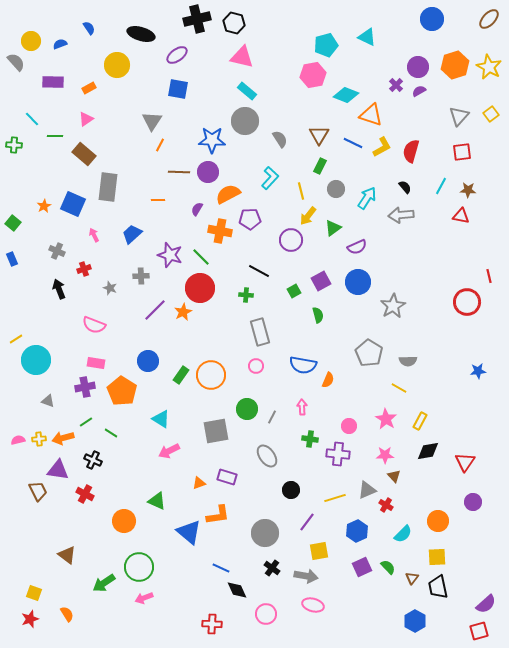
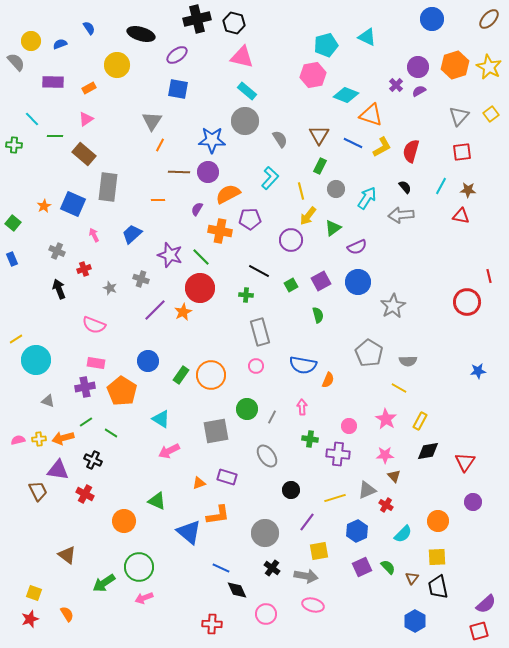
gray cross at (141, 276): moved 3 px down; rotated 21 degrees clockwise
green square at (294, 291): moved 3 px left, 6 px up
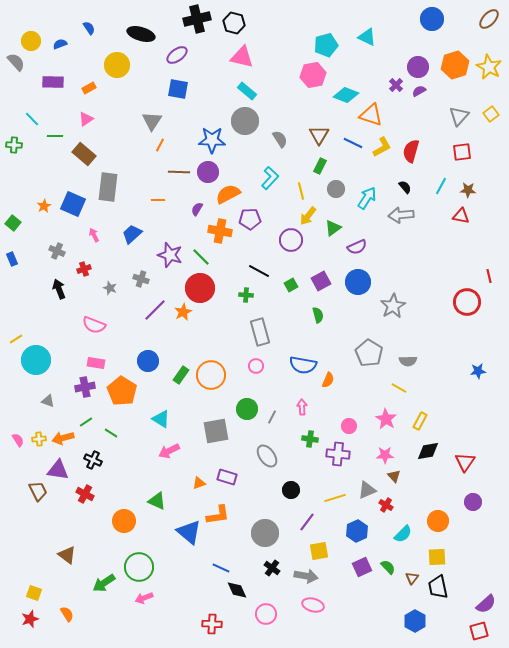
pink semicircle at (18, 440): rotated 72 degrees clockwise
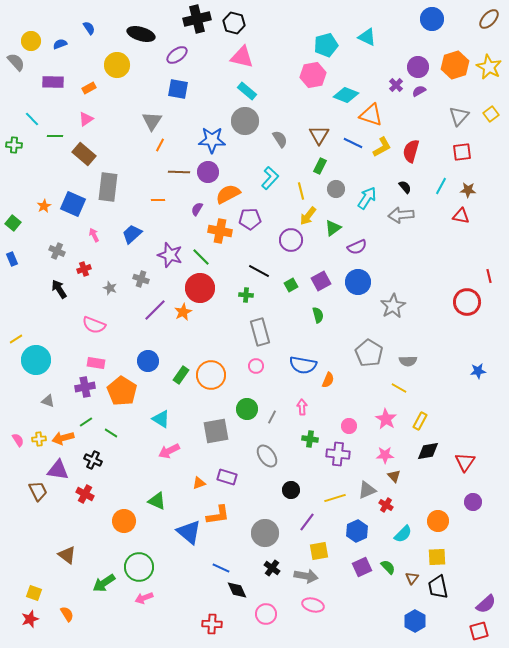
black arrow at (59, 289): rotated 12 degrees counterclockwise
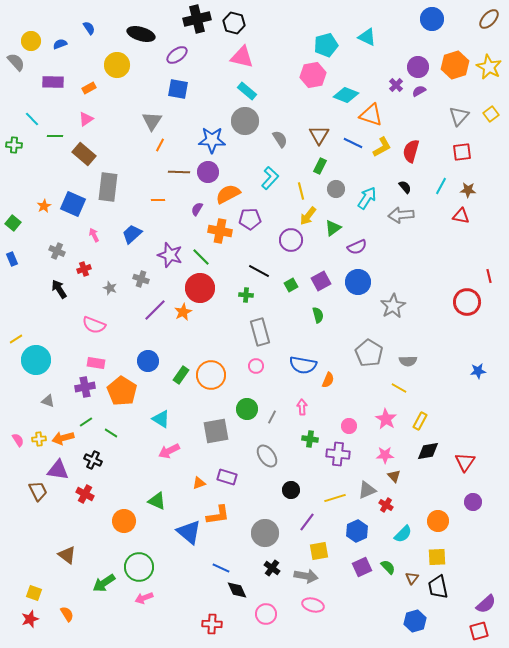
blue hexagon at (415, 621): rotated 15 degrees clockwise
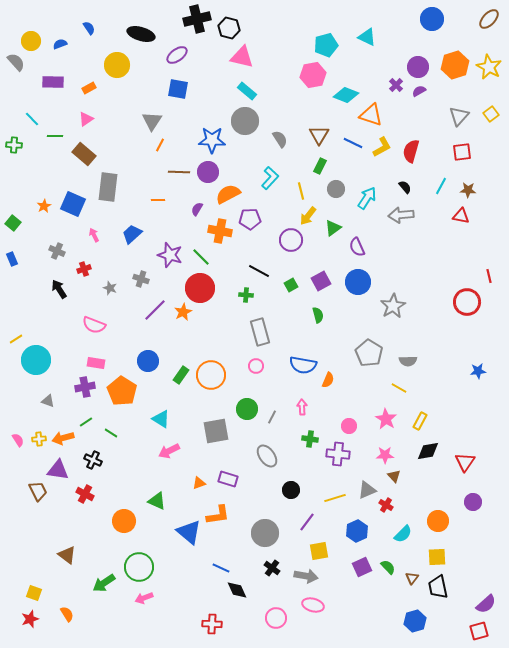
black hexagon at (234, 23): moved 5 px left, 5 px down
purple semicircle at (357, 247): rotated 90 degrees clockwise
purple rectangle at (227, 477): moved 1 px right, 2 px down
pink circle at (266, 614): moved 10 px right, 4 px down
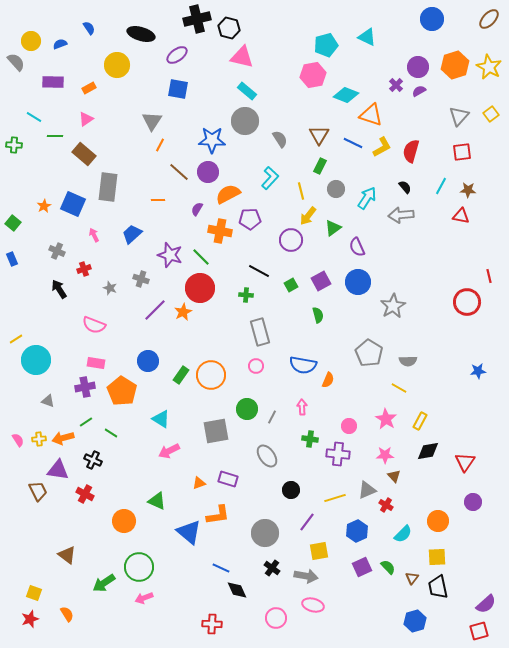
cyan line at (32, 119): moved 2 px right, 2 px up; rotated 14 degrees counterclockwise
brown line at (179, 172): rotated 40 degrees clockwise
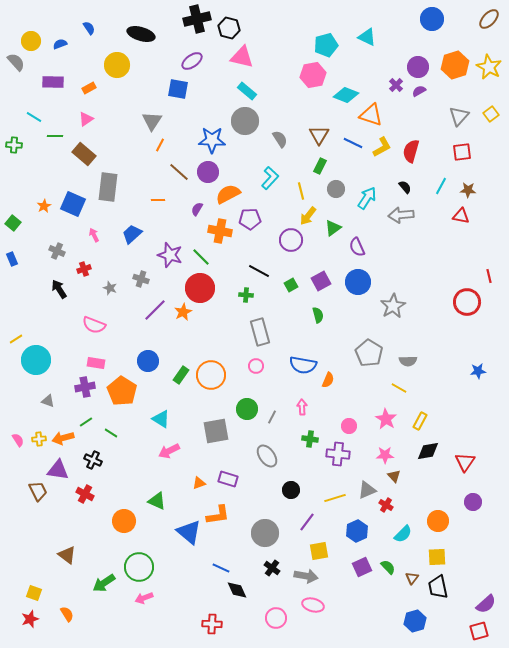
purple ellipse at (177, 55): moved 15 px right, 6 px down
